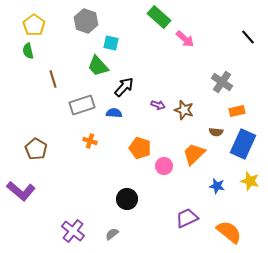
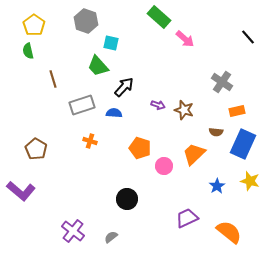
blue star: rotated 28 degrees clockwise
gray semicircle: moved 1 px left, 3 px down
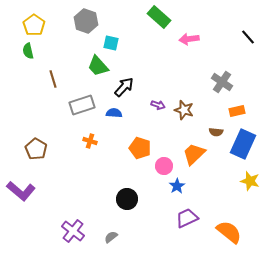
pink arrow: moved 4 px right; rotated 132 degrees clockwise
blue star: moved 40 px left
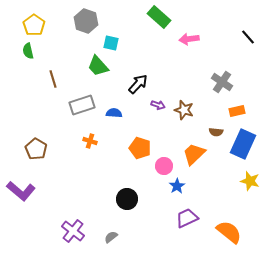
black arrow: moved 14 px right, 3 px up
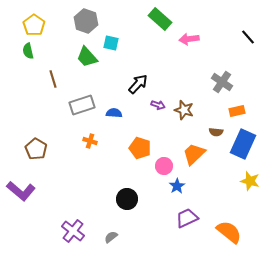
green rectangle: moved 1 px right, 2 px down
green trapezoid: moved 11 px left, 9 px up
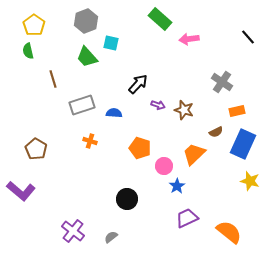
gray hexagon: rotated 20 degrees clockwise
brown semicircle: rotated 32 degrees counterclockwise
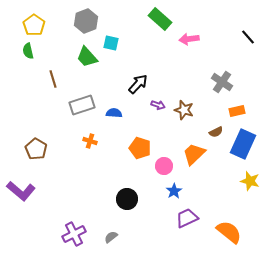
blue star: moved 3 px left, 5 px down
purple cross: moved 1 px right, 3 px down; rotated 25 degrees clockwise
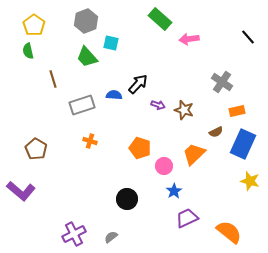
blue semicircle: moved 18 px up
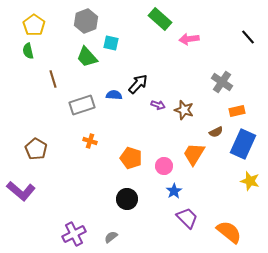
orange pentagon: moved 9 px left, 10 px down
orange trapezoid: rotated 15 degrees counterclockwise
purple trapezoid: rotated 70 degrees clockwise
